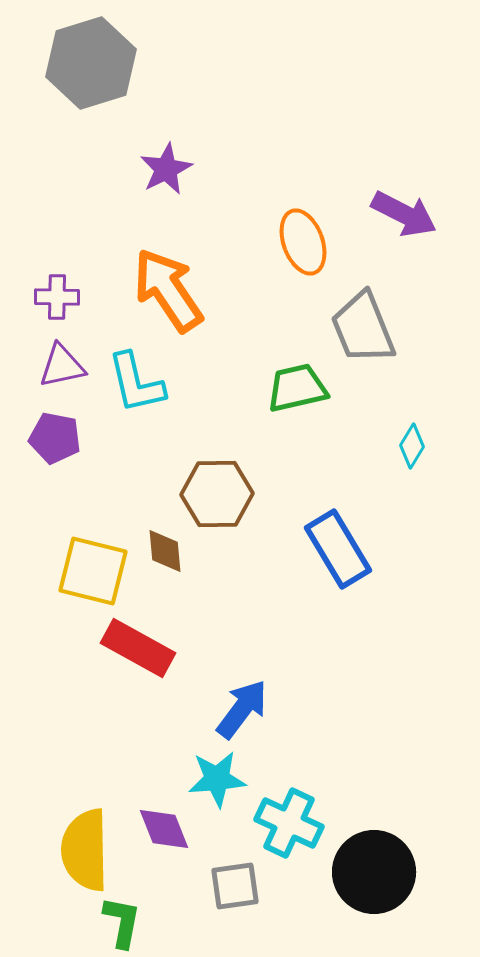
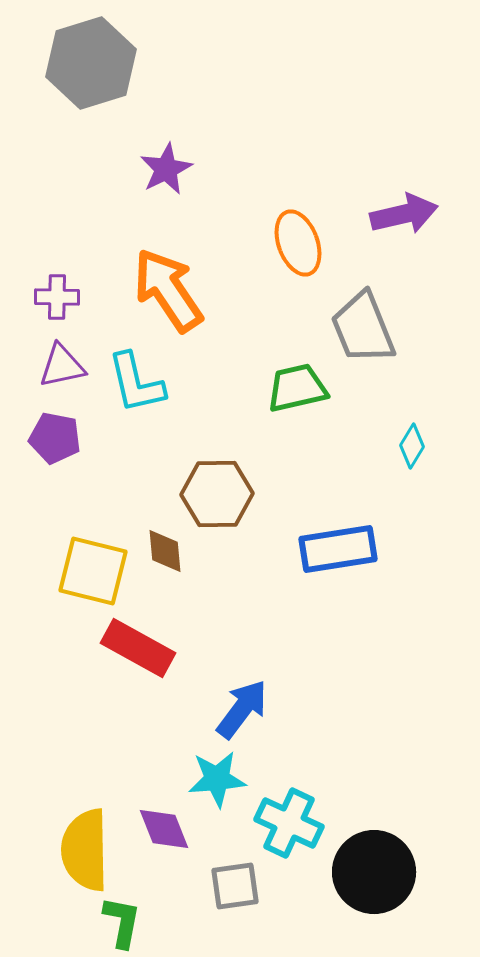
purple arrow: rotated 40 degrees counterclockwise
orange ellipse: moved 5 px left, 1 px down
blue rectangle: rotated 68 degrees counterclockwise
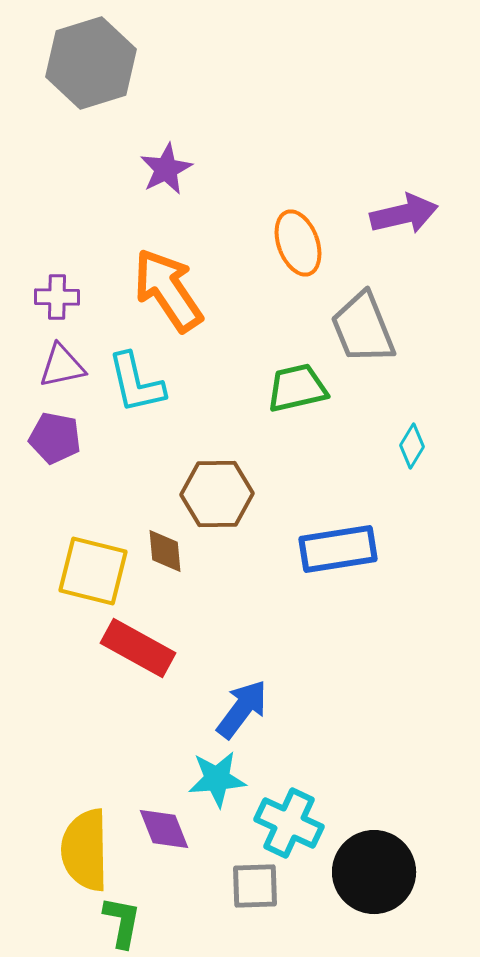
gray square: moved 20 px right; rotated 6 degrees clockwise
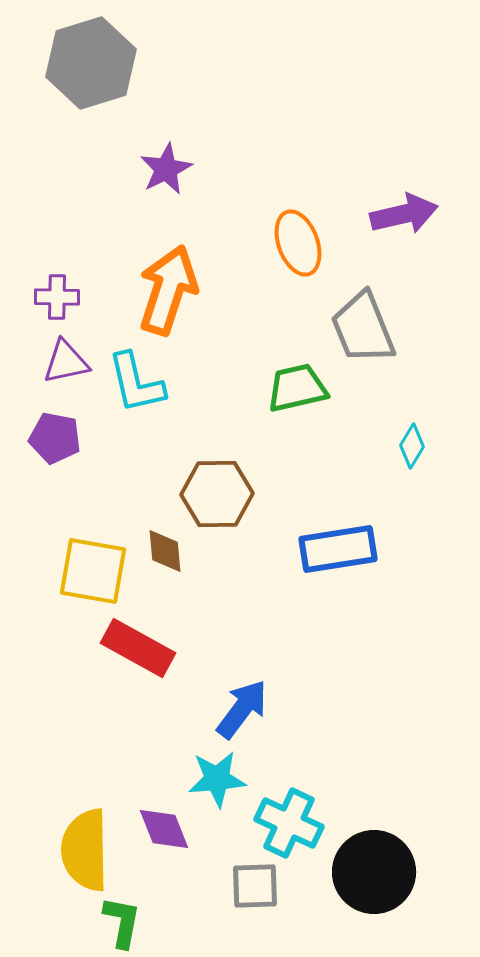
orange arrow: rotated 52 degrees clockwise
purple triangle: moved 4 px right, 4 px up
yellow square: rotated 4 degrees counterclockwise
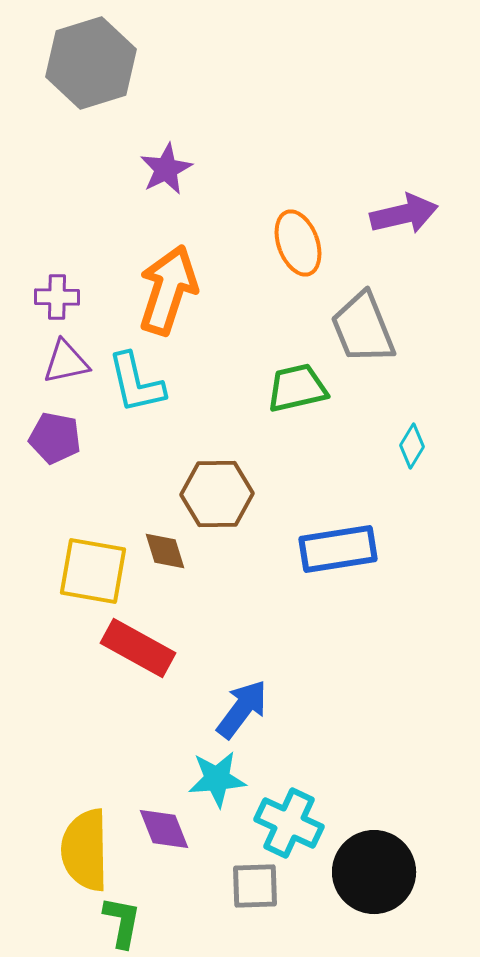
brown diamond: rotated 12 degrees counterclockwise
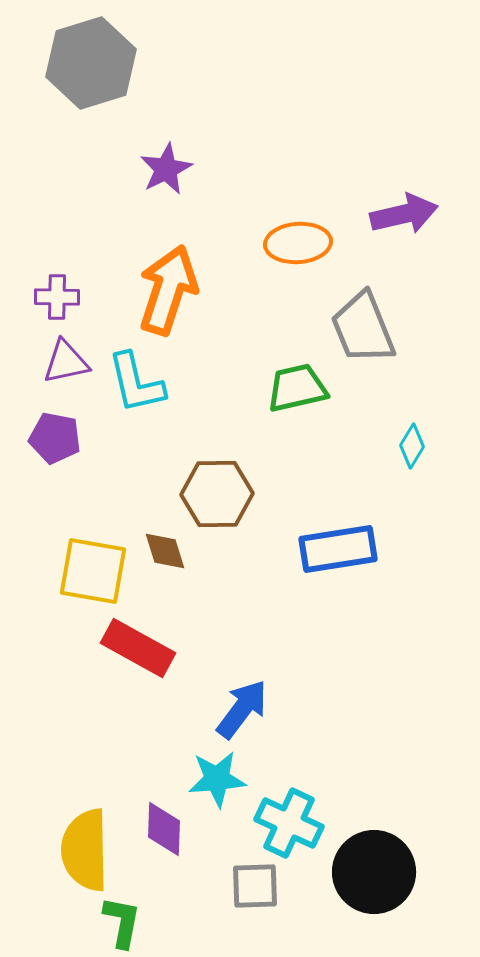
orange ellipse: rotated 74 degrees counterclockwise
purple diamond: rotated 24 degrees clockwise
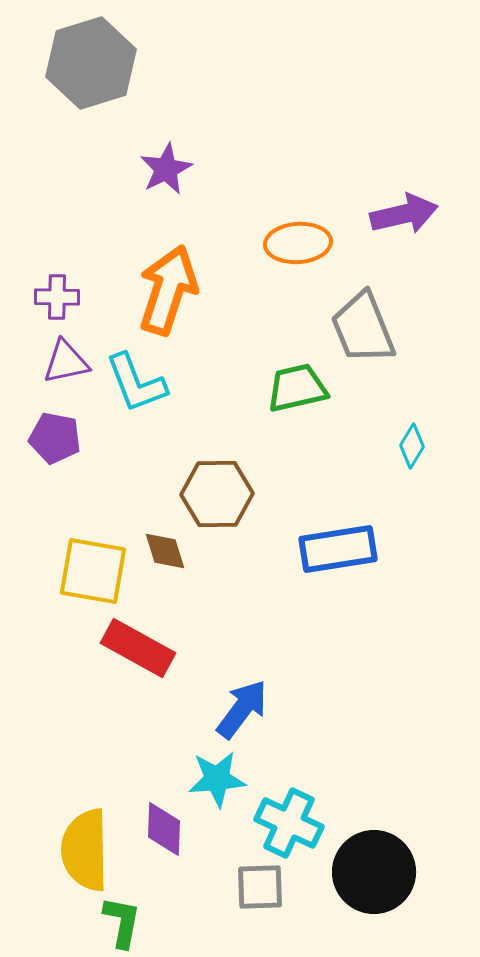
cyan L-shape: rotated 8 degrees counterclockwise
gray square: moved 5 px right, 1 px down
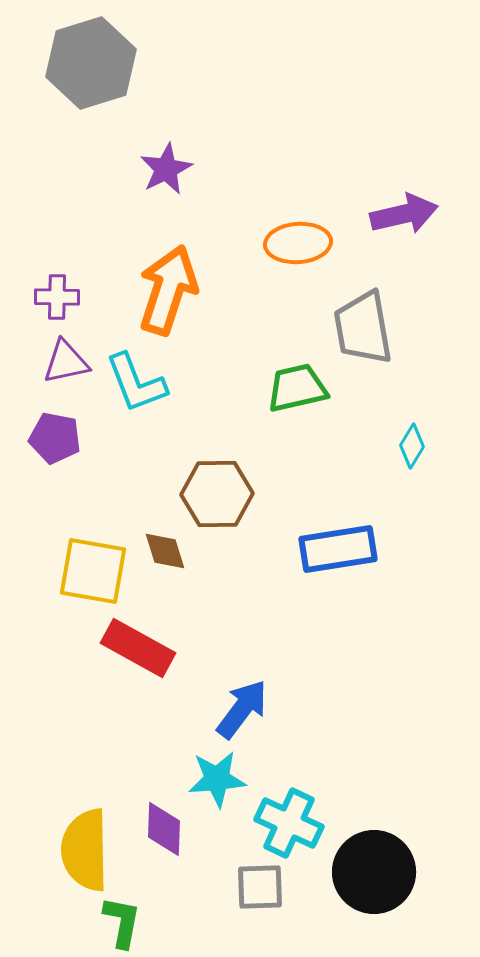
gray trapezoid: rotated 12 degrees clockwise
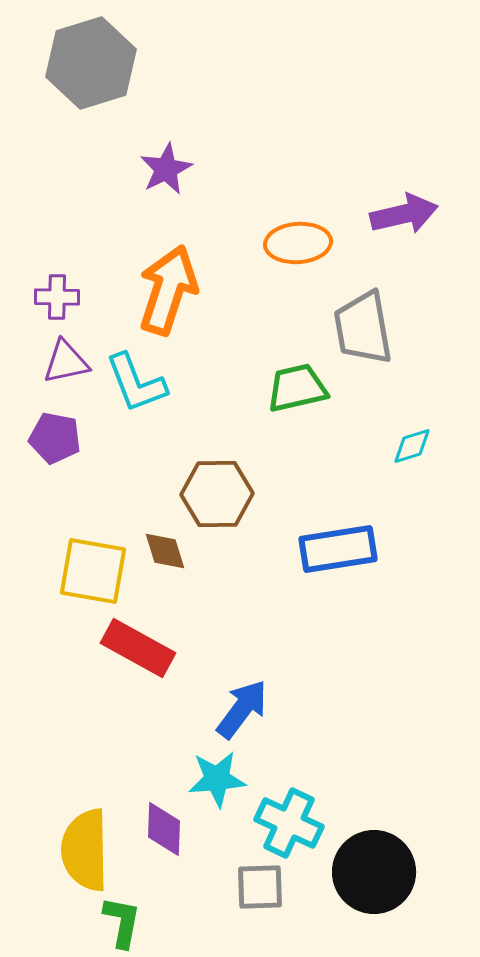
cyan diamond: rotated 42 degrees clockwise
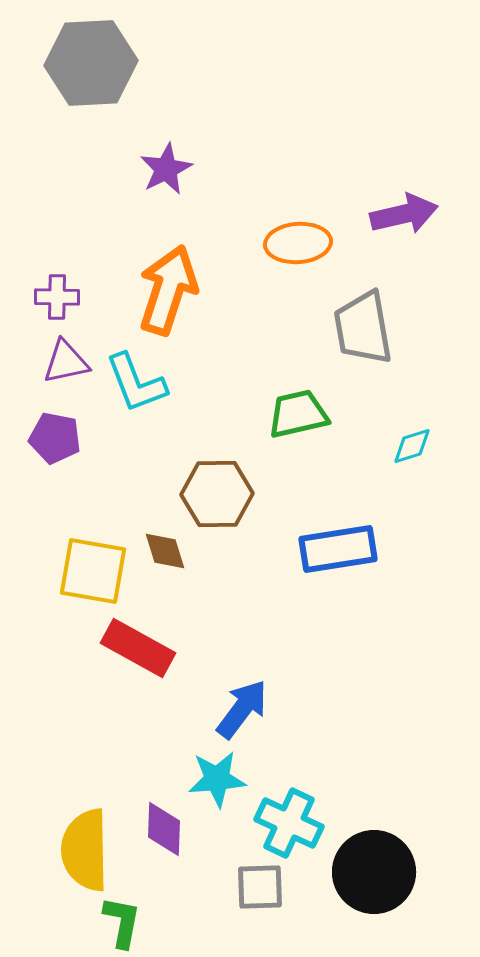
gray hexagon: rotated 14 degrees clockwise
green trapezoid: moved 1 px right, 26 px down
